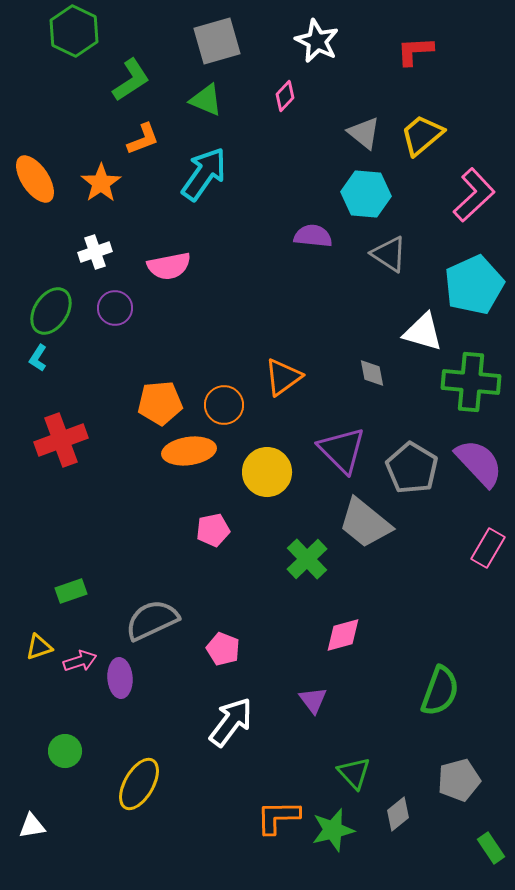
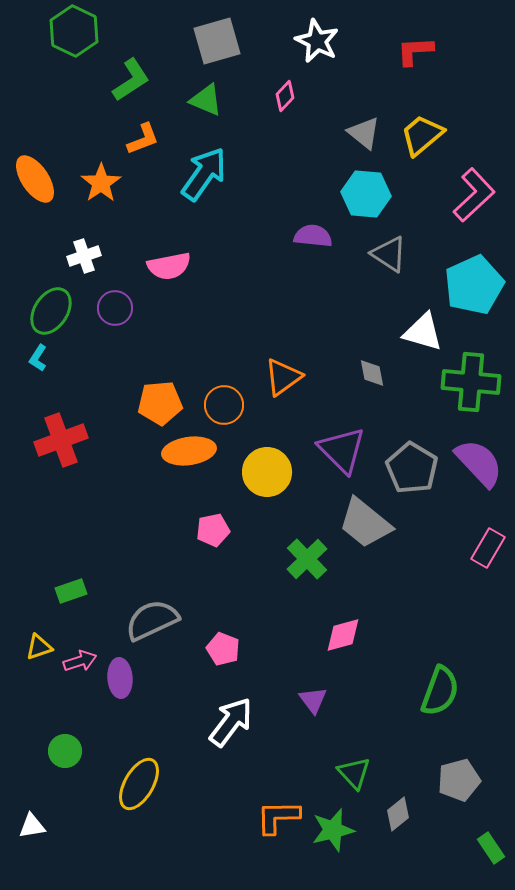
white cross at (95, 252): moved 11 px left, 4 px down
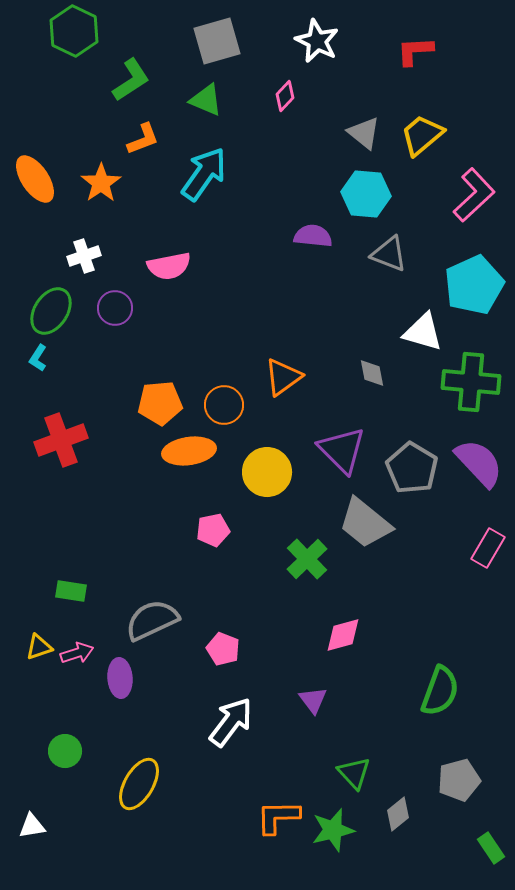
gray triangle at (389, 254): rotated 12 degrees counterclockwise
green rectangle at (71, 591): rotated 28 degrees clockwise
pink arrow at (80, 661): moved 3 px left, 8 px up
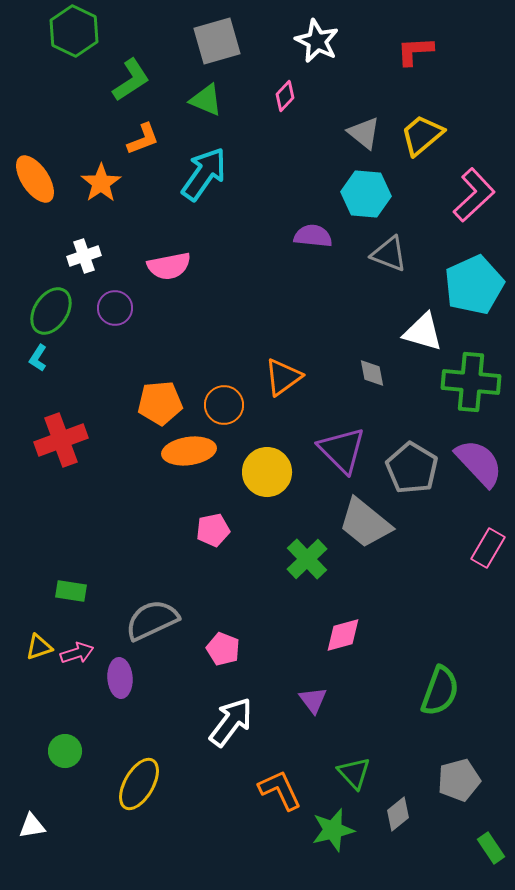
orange L-shape at (278, 817): moved 2 px right, 27 px up; rotated 66 degrees clockwise
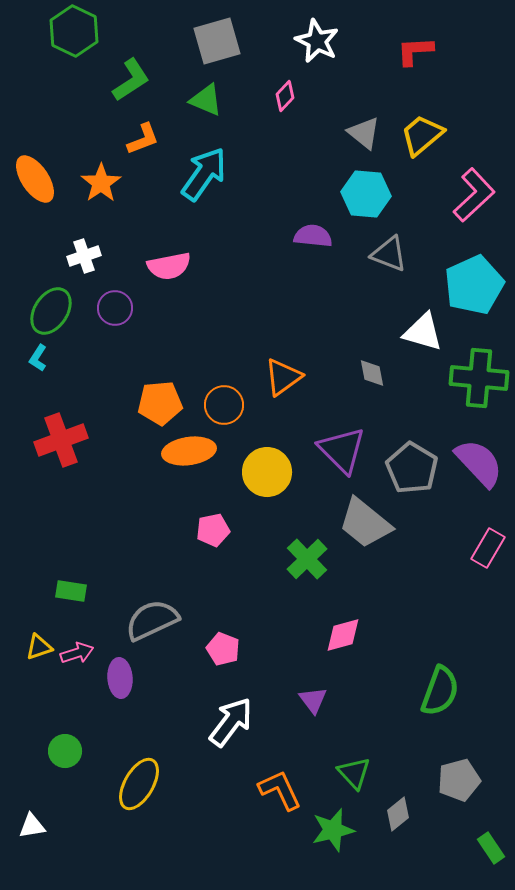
green cross at (471, 382): moved 8 px right, 4 px up
